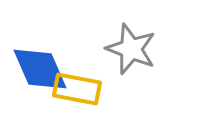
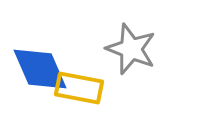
yellow rectangle: moved 2 px right, 1 px up
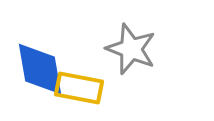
blue diamond: rotated 14 degrees clockwise
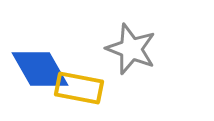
blue diamond: rotated 20 degrees counterclockwise
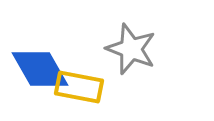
yellow rectangle: moved 1 px up
